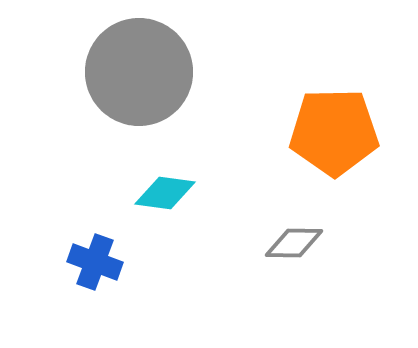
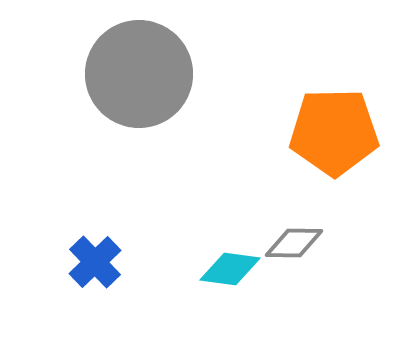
gray circle: moved 2 px down
cyan diamond: moved 65 px right, 76 px down
blue cross: rotated 26 degrees clockwise
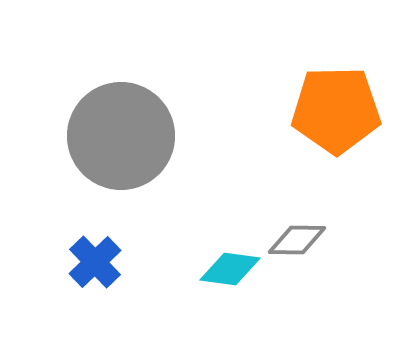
gray circle: moved 18 px left, 62 px down
orange pentagon: moved 2 px right, 22 px up
gray diamond: moved 3 px right, 3 px up
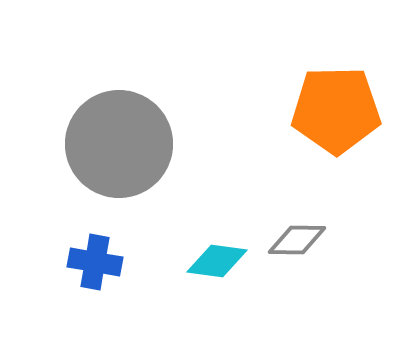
gray circle: moved 2 px left, 8 px down
blue cross: rotated 36 degrees counterclockwise
cyan diamond: moved 13 px left, 8 px up
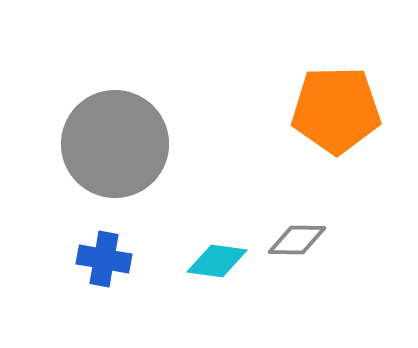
gray circle: moved 4 px left
blue cross: moved 9 px right, 3 px up
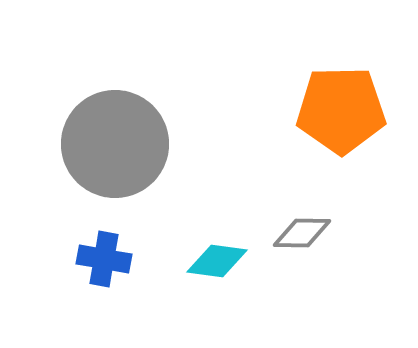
orange pentagon: moved 5 px right
gray diamond: moved 5 px right, 7 px up
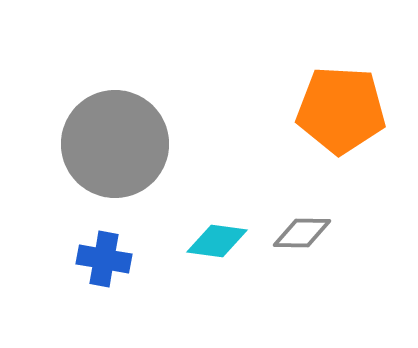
orange pentagon: rotated 4 degrees clockwise
cyan diamond: moved 20 px up
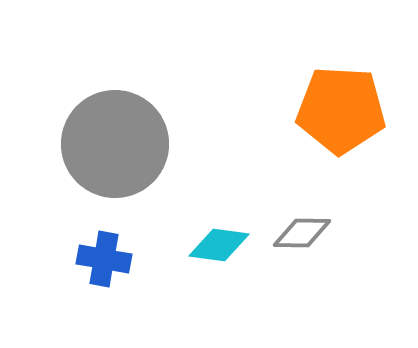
cyan diamond: moved 2 px right, 4 px down
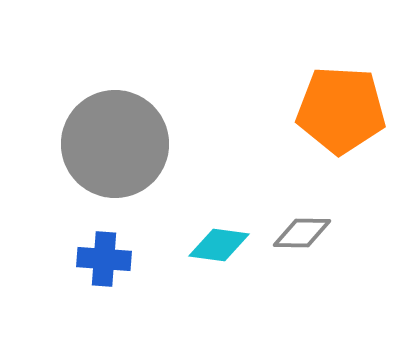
blue cross: rotated 6 degrees counterclockwise
